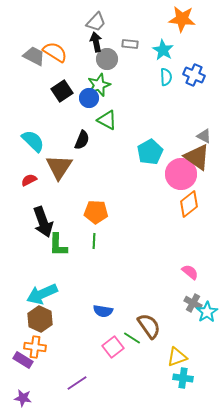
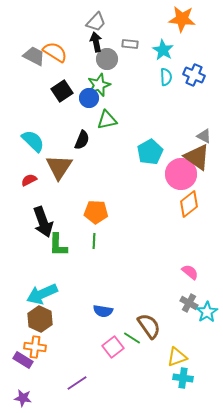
green triangle at (107, 120): rotated 40 degrees counterclockwise
gray cross at (193, 303): moved 4 px left
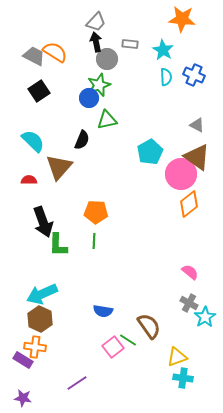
black square at (62, 91): moved 23 px left
gray triangle at (204, 136): moved 7 px left, 11 px up
brown triangle at (59, 167): rotated 8 degrees clockwise
red semicircle at (29, 180): rotated 28 degrees clockwise
cyan star at (207, 312): moved 2 px left, 5 px down
green line at (132, 338): moved 4 px left, 2 px down
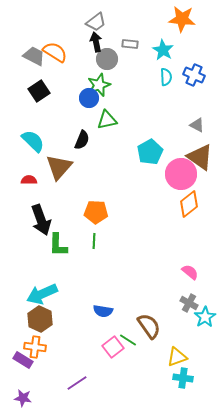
gray trapezoid at (96, 22): rotated 10 degrees clockwise
brown triangle at (197, 157): moved 3 px right
black arrow at (43, 222): moved 2 px left, 2 px up
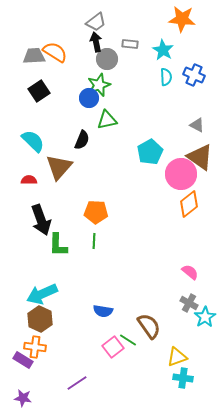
gray trapezoid at (34, 56): rotated 30 degrees counterclockwise
